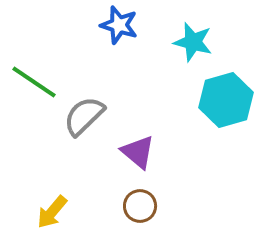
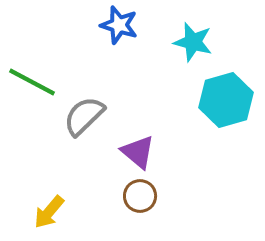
green line: moved 2 px left; rotated 6 degrees counterclockwise
brown circle: moved 10 px up
yellow arrow: moved 3 px left
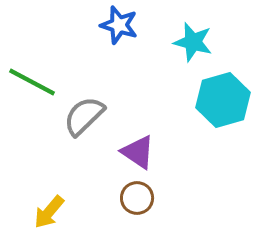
cyan hexagon: moved 3 px left
purple triangle: rotated 6 degrees counterclockwise
brown circle: moved 3 px left, 2 px down
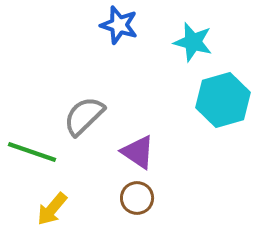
green line: moved 70 px down; rotated 9 degrees counterclockwise
yellow arrow: moved 3 px right, 3 px up
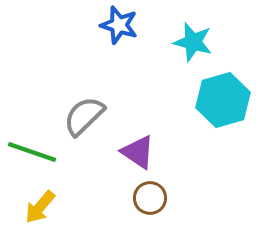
brown circle: moved 13 px right
yellow arrow: moved 12 px left, 2 px up
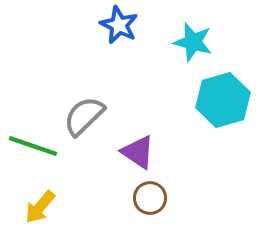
blue star: rotated 9 degrees clockwise
green line: moved 1 px right, 6 px up
